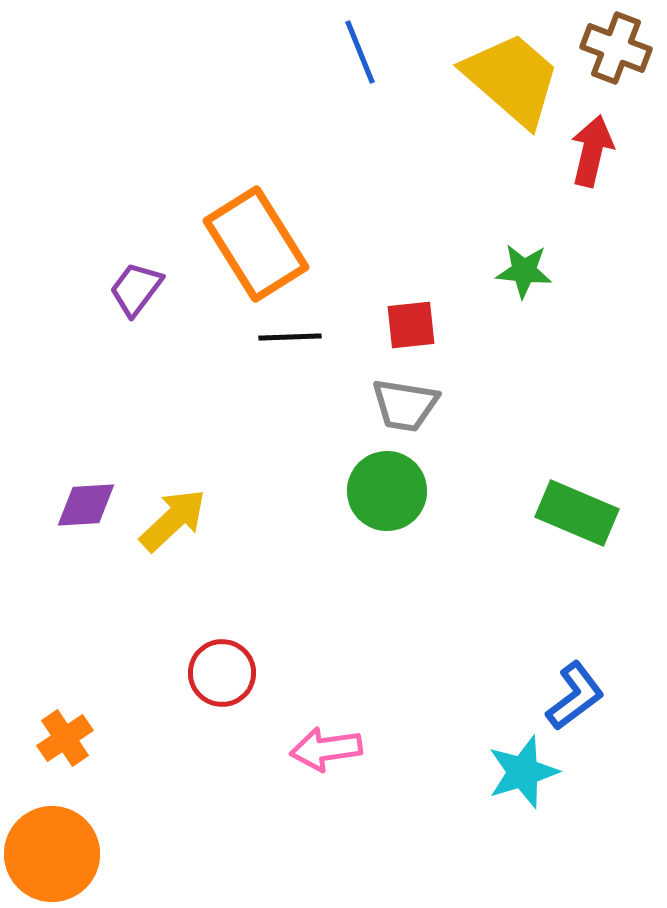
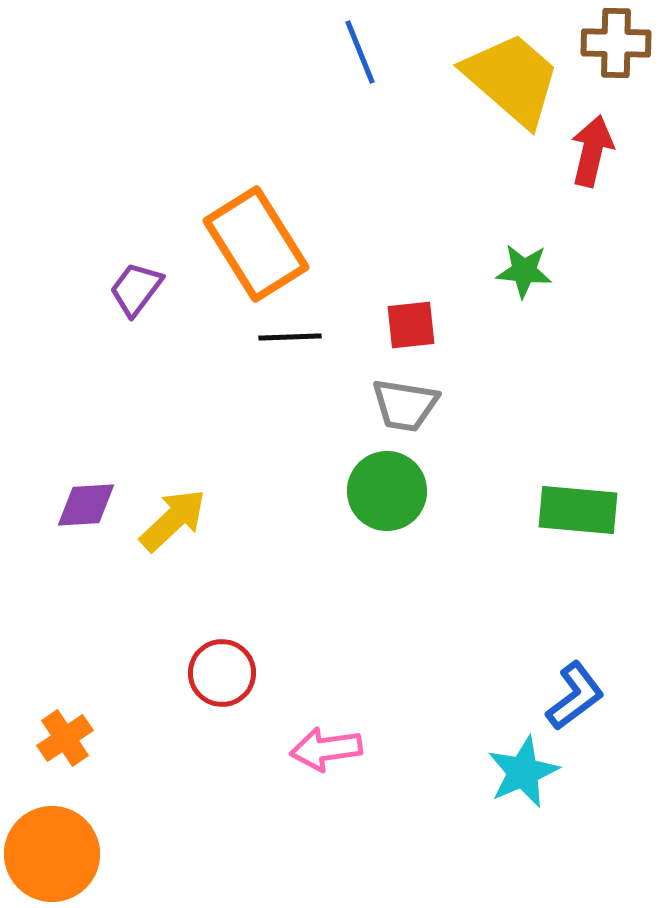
brown cross: moved 5 px up; rotated 20 degrees counterclockwise
green rectangle: moved 1 px right, 3 px up; rotated 18 degrees counterclockwise
cyan star: rotated 6 degrees counterclockwise
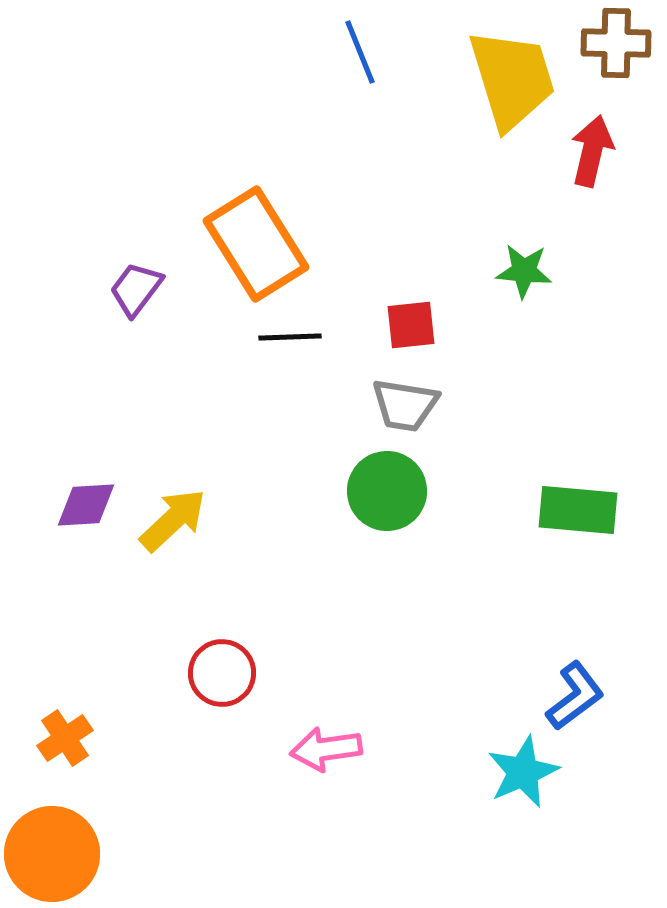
yellow trapezoid: rotated 32 degrees clockwise
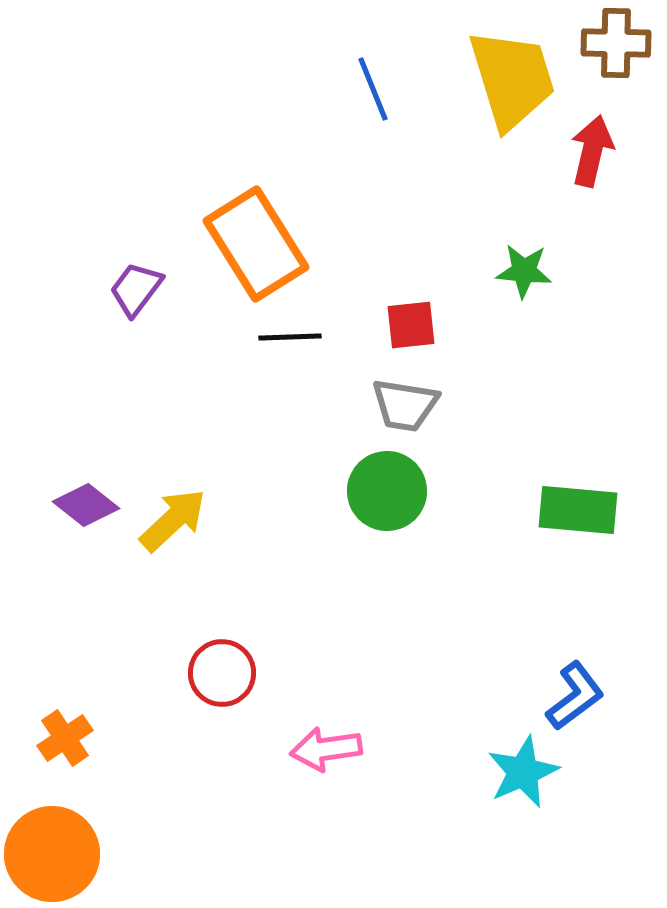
blue line: moved 13 px right, 37 px down
purple diamond: rotated 42 degrees clockwise
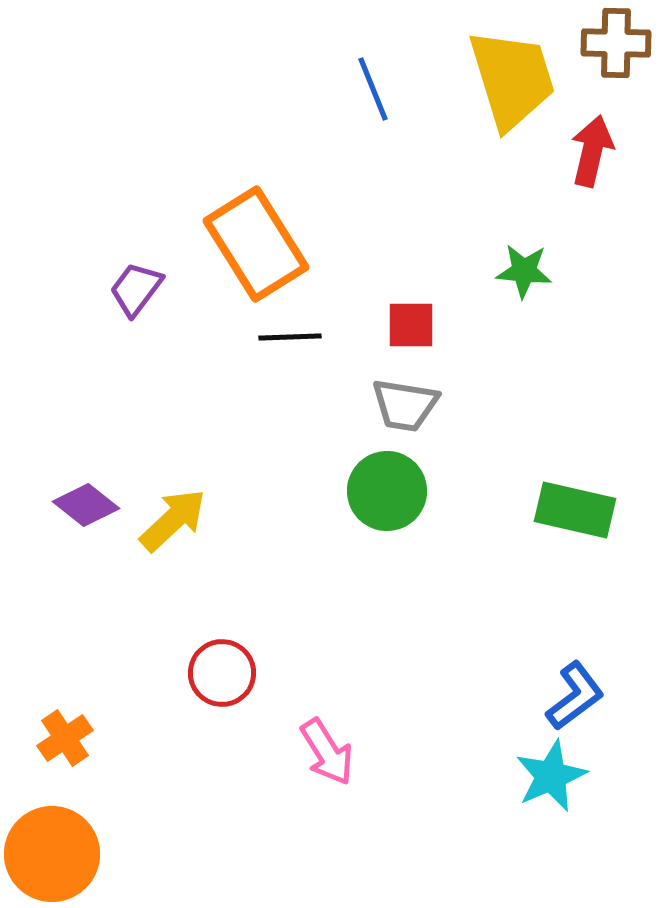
red square: rotated 6 degrees clockwise
green rectangle: moved 3 px left; rotated 8 degrees clockwise
pink arrow: moved 1 px right, 3 px down; rotated 114 degrees counterclockwise
cyan star: moved 28 px right, 4 px down
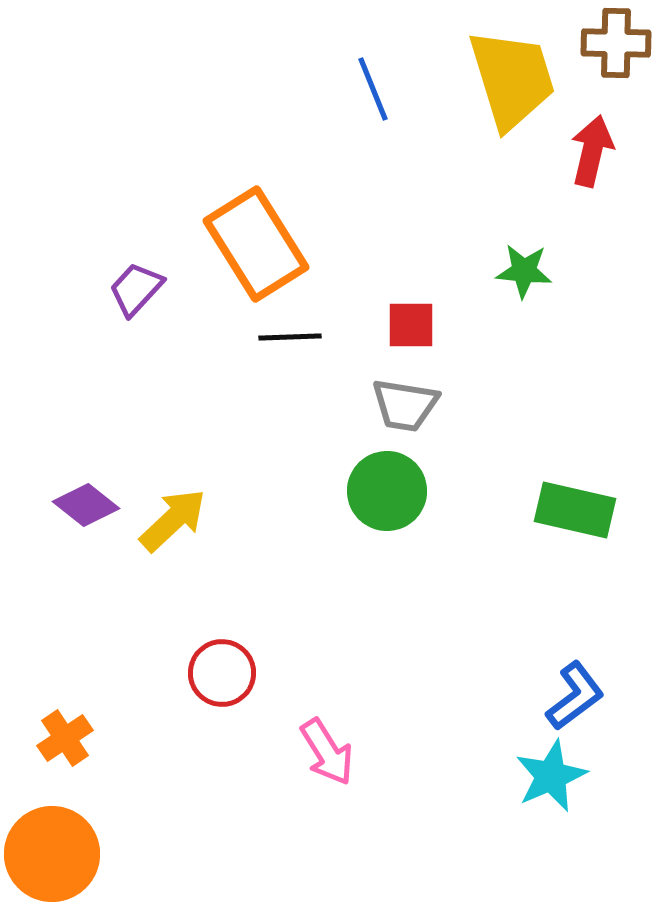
purple trapezoid: rotated 6 degrees clockwise
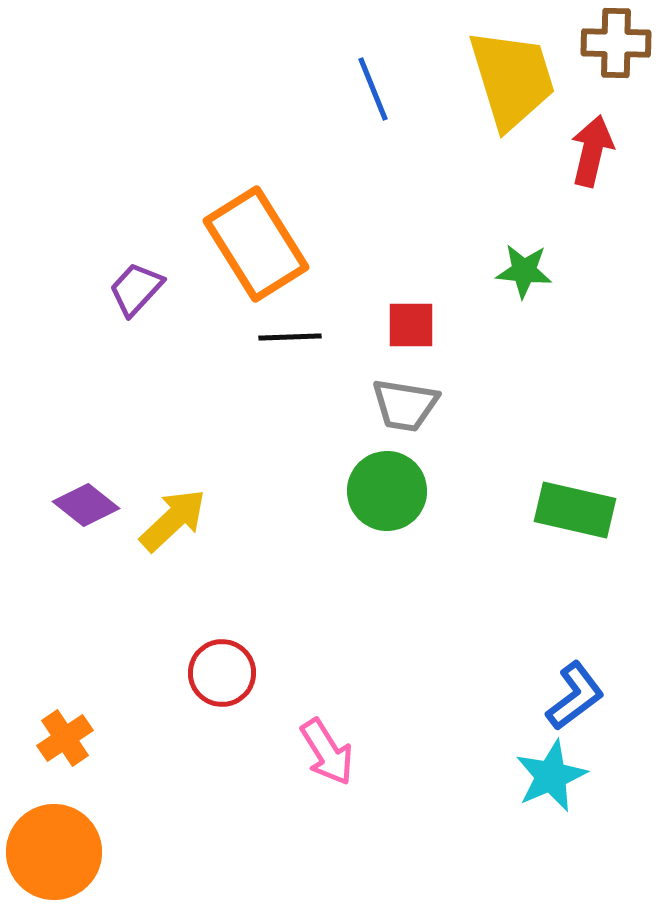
orange circle: moved 2 px right, 2 px up
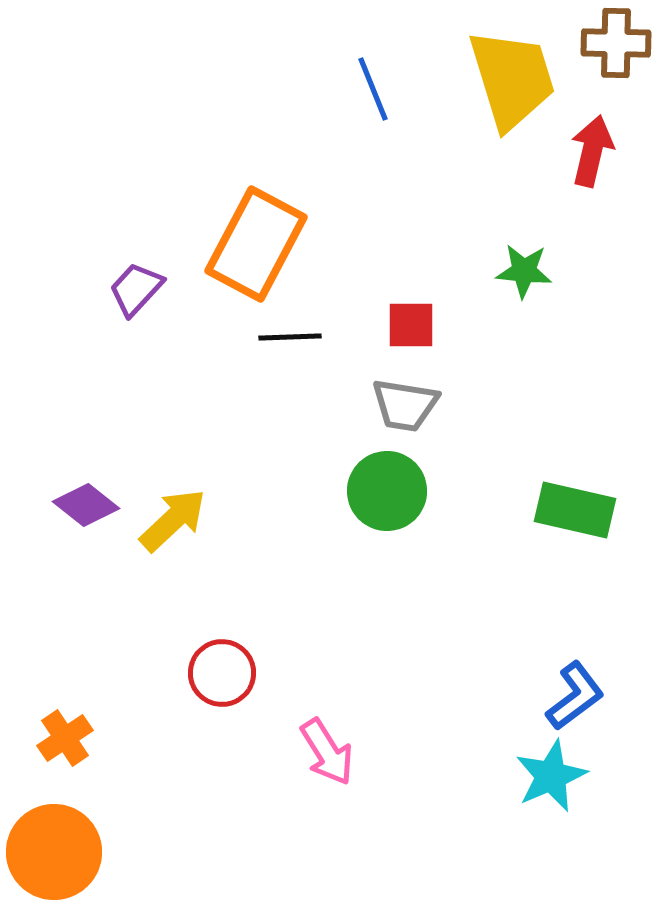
orange rectangle: rotated 60 degrees clockwise
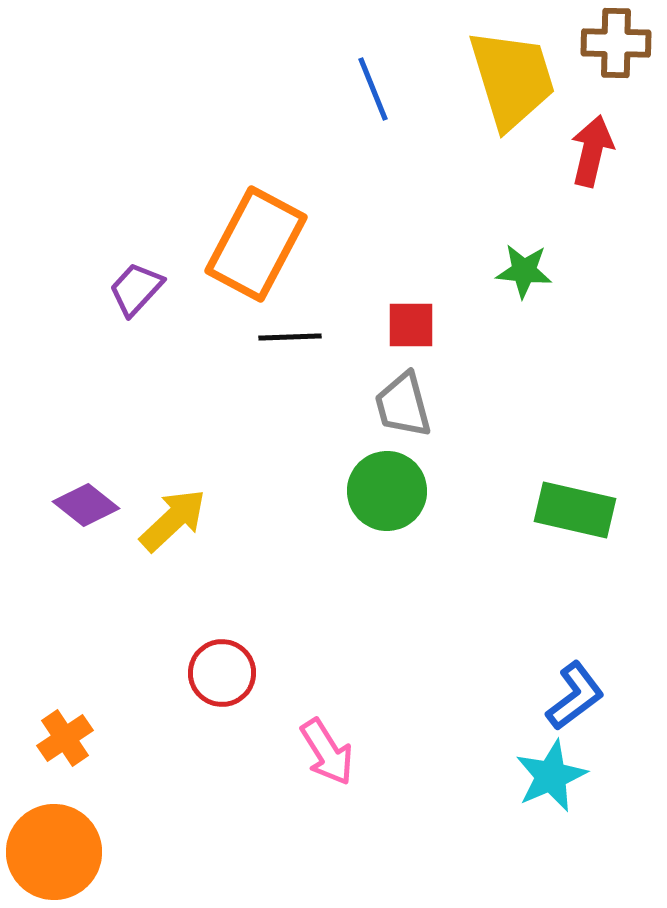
gray trapezoid: moved 2 px left; rotated 66 degrees clockwise
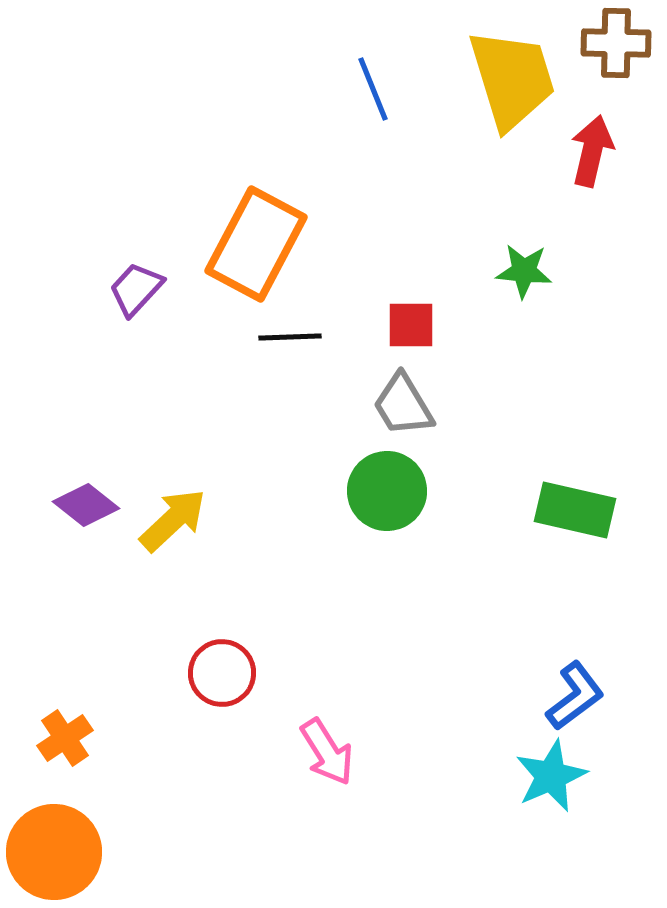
gray trapezoid: rotated 16 degrees counterclockwise
